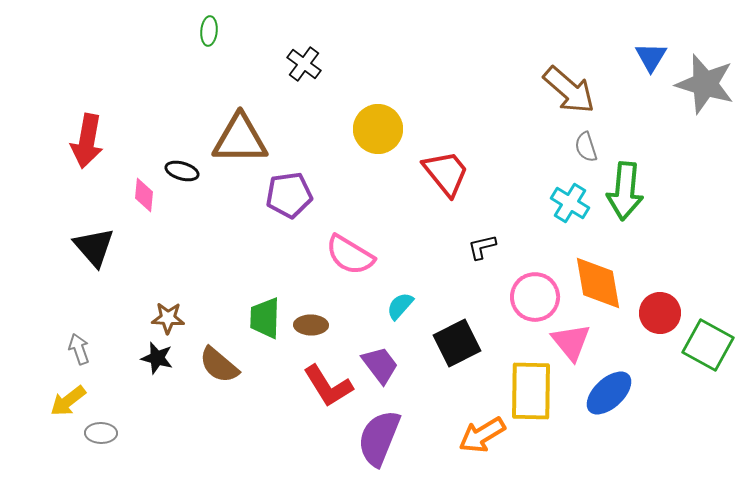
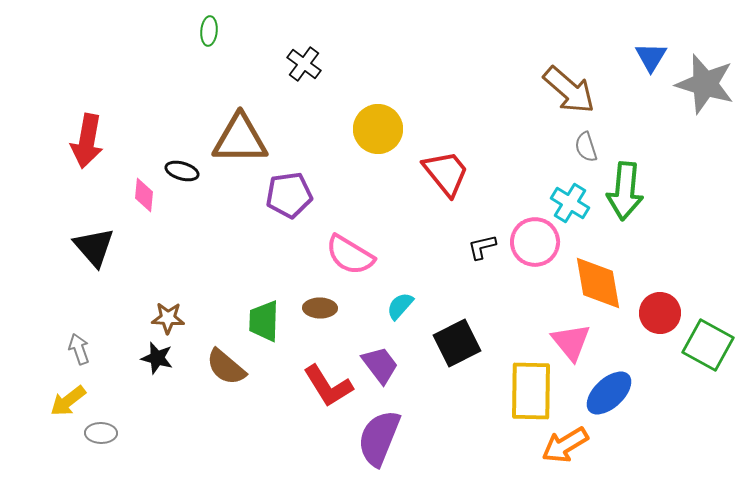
pink circle: moved 55 px up
green trapezoid: moved 1 px left, 3 px down
brown ellipse: moved 9 px right, 17 px up
brown semicircle: moved 7 px right, 2 px down
orange arrow: moved 83 px right, 10 px down
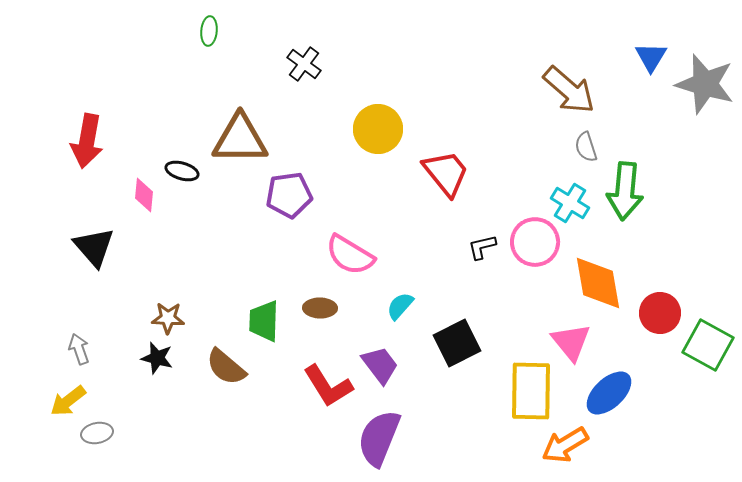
gray ellipse: moved 4 px left; rotated 12 degrees counterclockwise
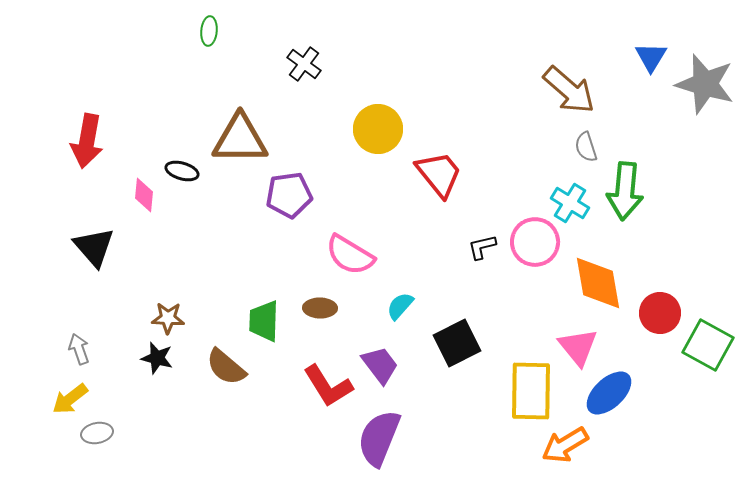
red trapezoid: moved 7 px left, 1 px down
pink triangle: moved 7 px right, 5 px down
yellow arrow: moved 2 px right, 2 px up
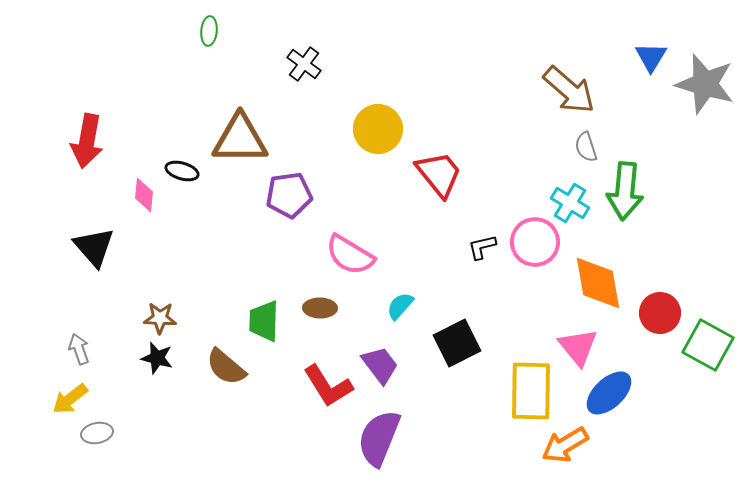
brown star: moved 8 px left
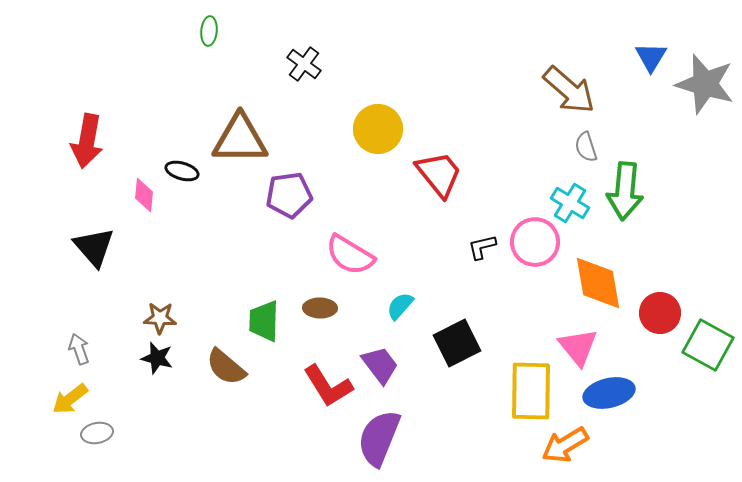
blue ellipse: rotated 30 degrees clockwise
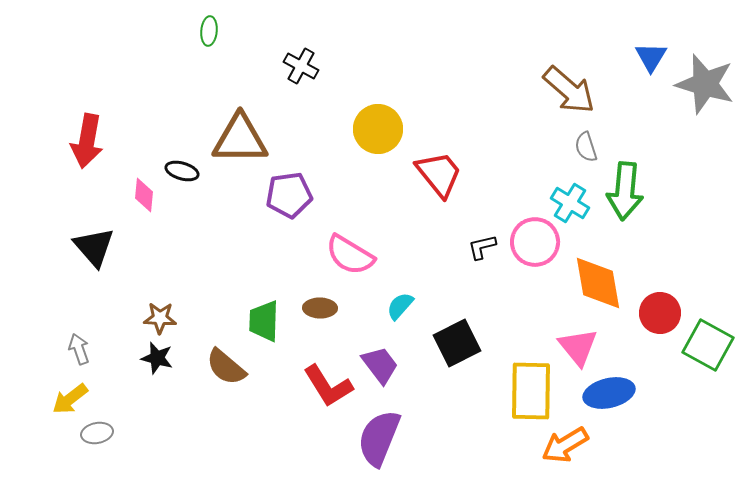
black cross: moved 3 px left, 2 px down; rotated 8 degrees counterclockwise
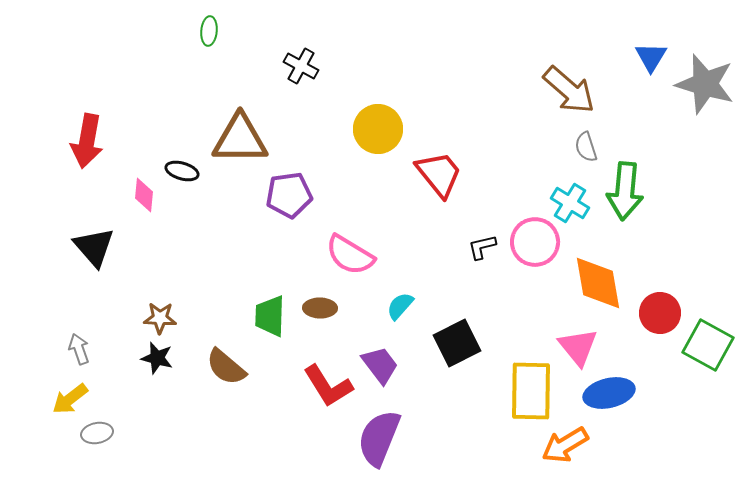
green trapezoid: moved 6 px right, 5 px up
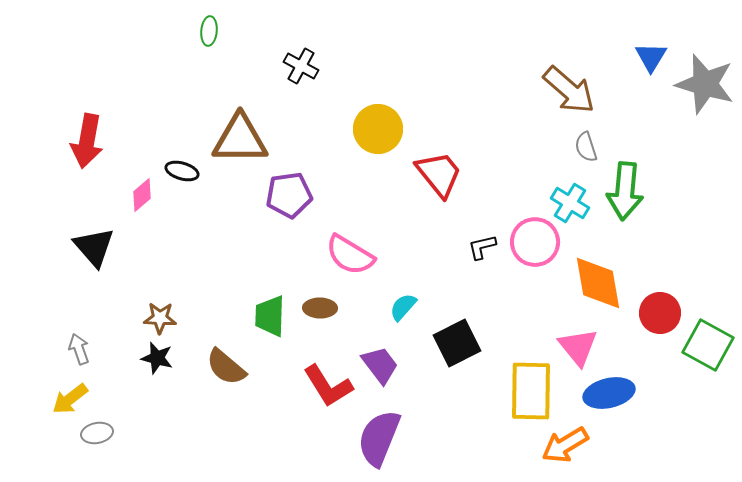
pink diamond: moved 2 px left; rotated 44 degrees clockwise
cyan semicircle: moved 3 px right, 1 px down
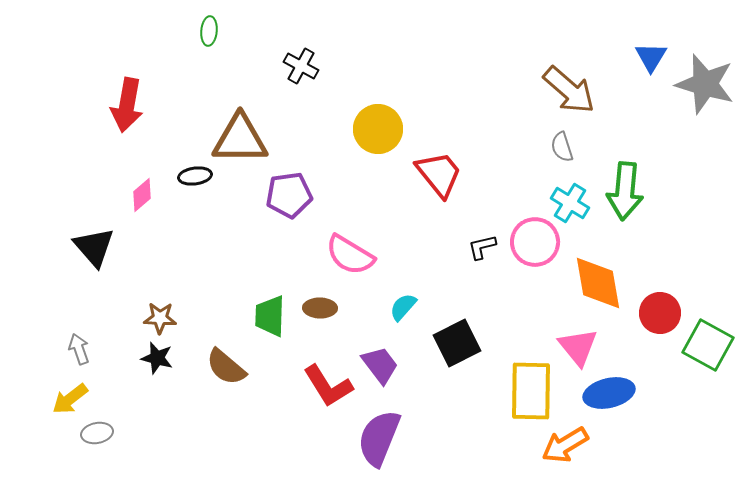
red arrow: moved 40 px right, 36 px up
gray semicircle: moved 24 px left
black ellipse: moved 13 px right, 5 px down; rotated 24 degrees counterclockwise
